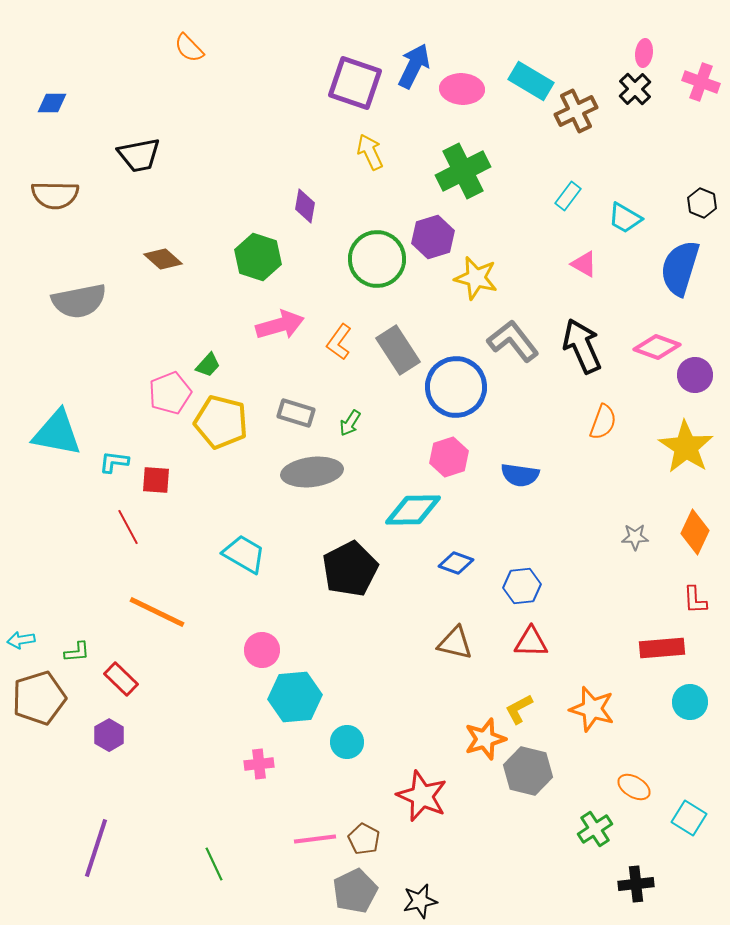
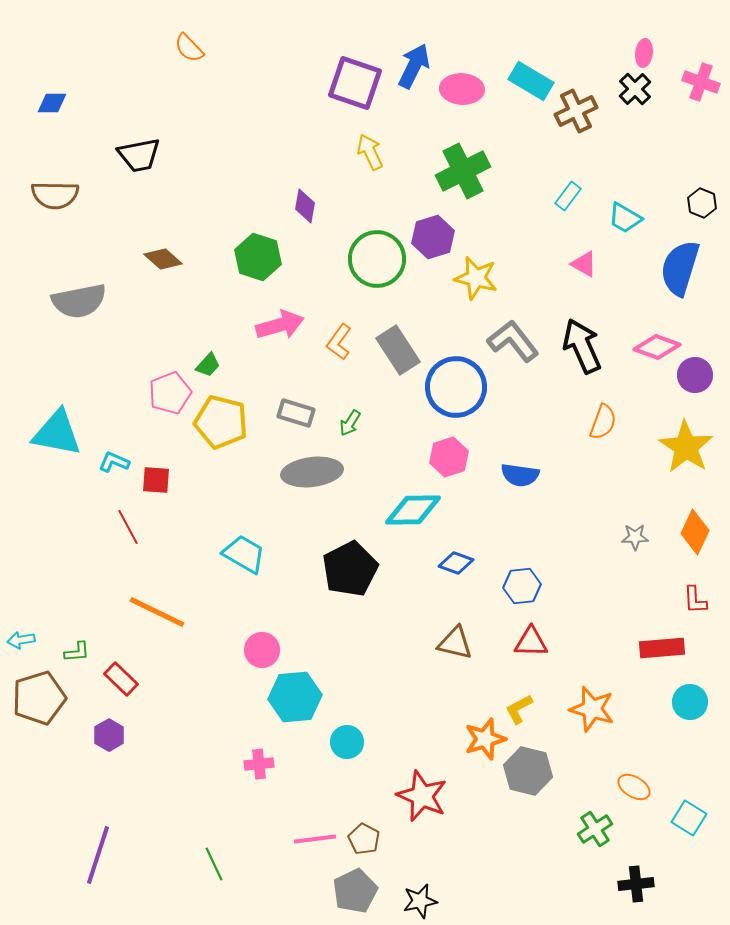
cyan L-shape at (114, 462): rotated 16 degrees clockwise
purple line at (96, 848): moved 2 px right, 7 px down
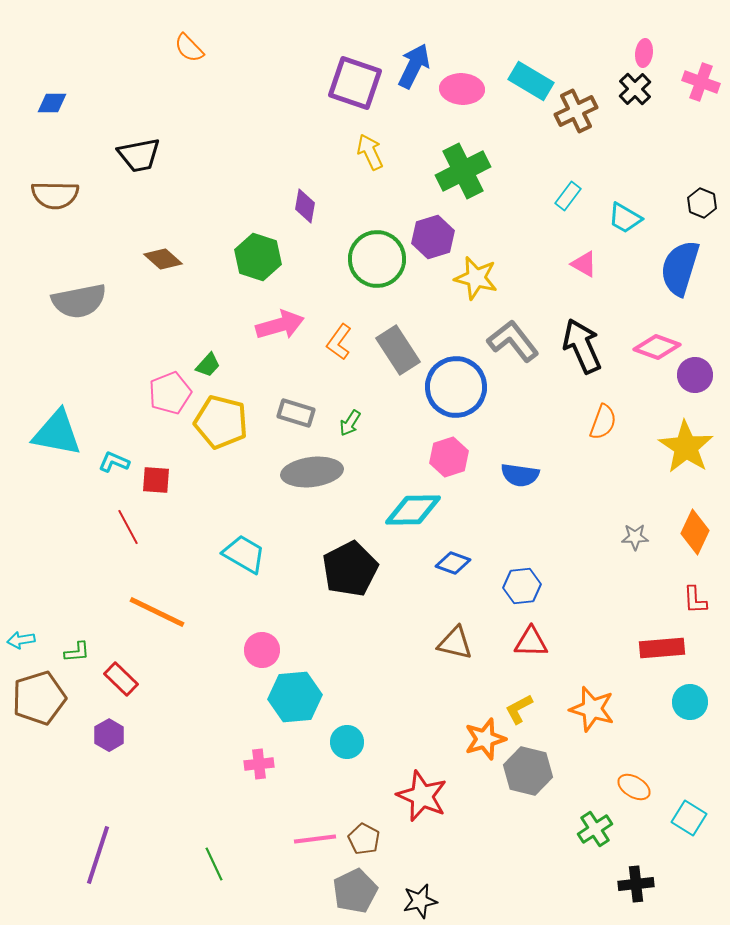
blue diamond at (456, 563): moved 3 px left
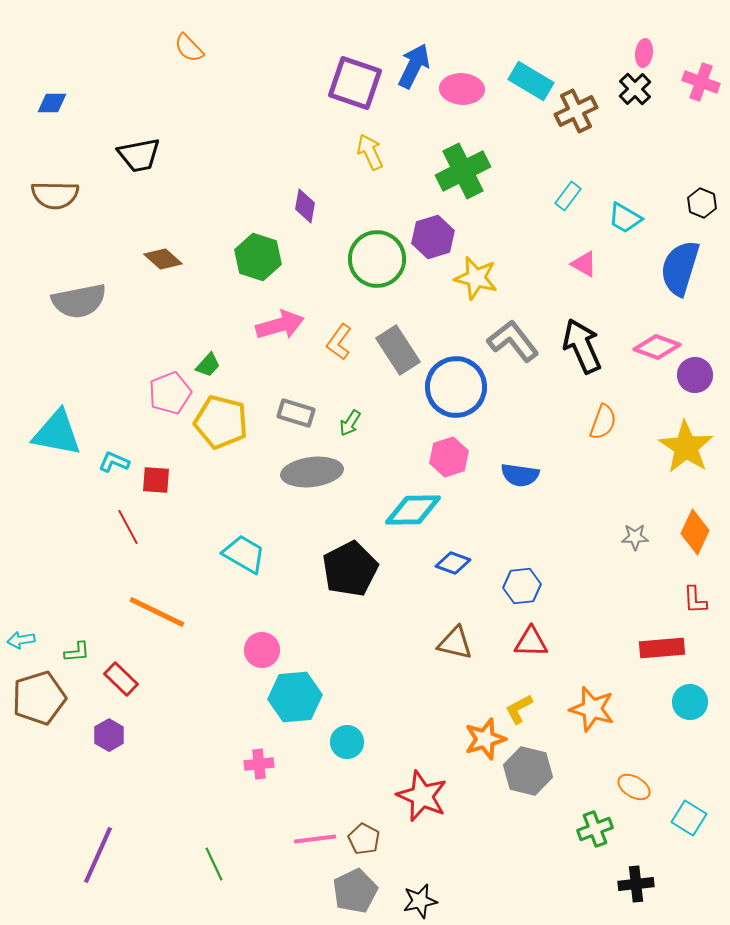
green cross at (595, 829): rotated 12 degrees clockwise
purple line at (98, 855): rotated 6 degrees clockwise
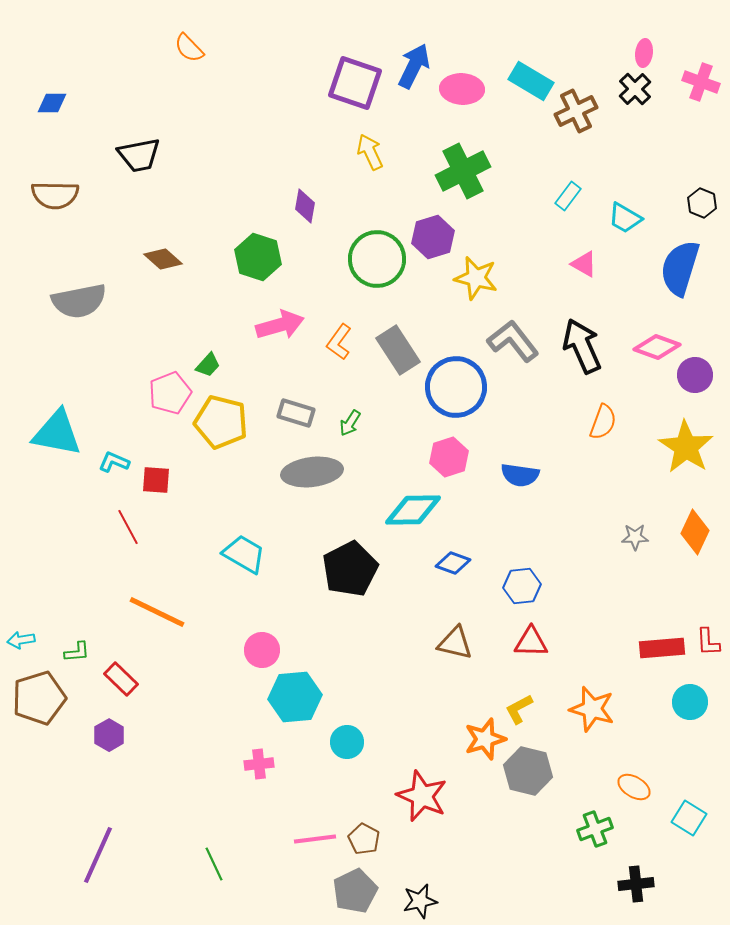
red L-shape at (695, 600): moved 13 px right, 42 px down
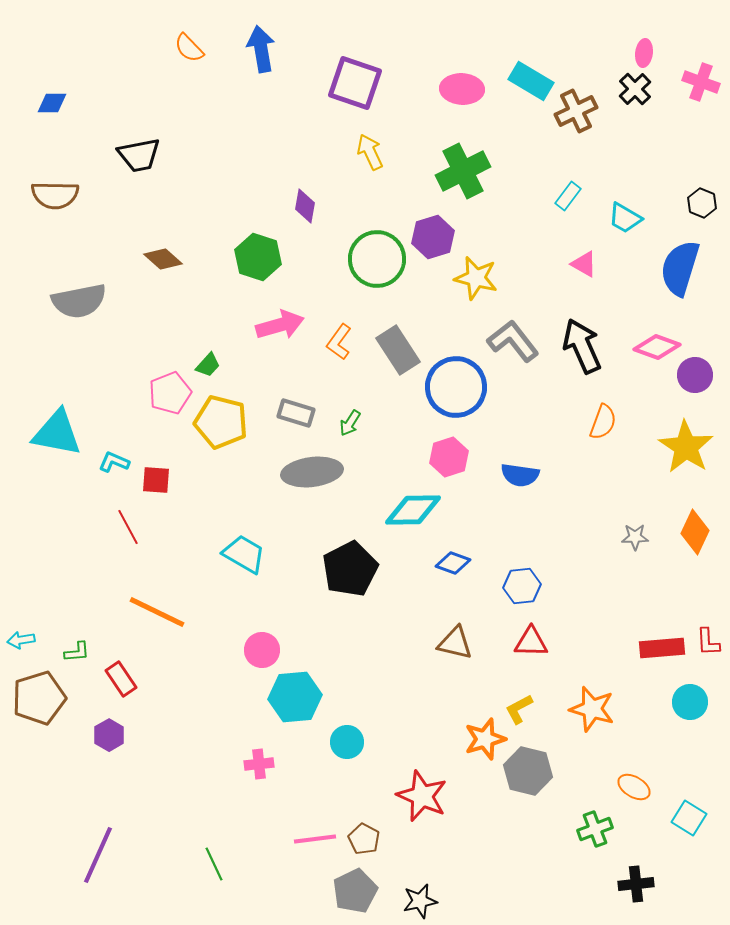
blue arrow at (414, 66): moved 153 px left, 17 px up; rotated 36 degrees counterclockwise
red rectangle at (121, 679): rotated 12 degrees clockwise
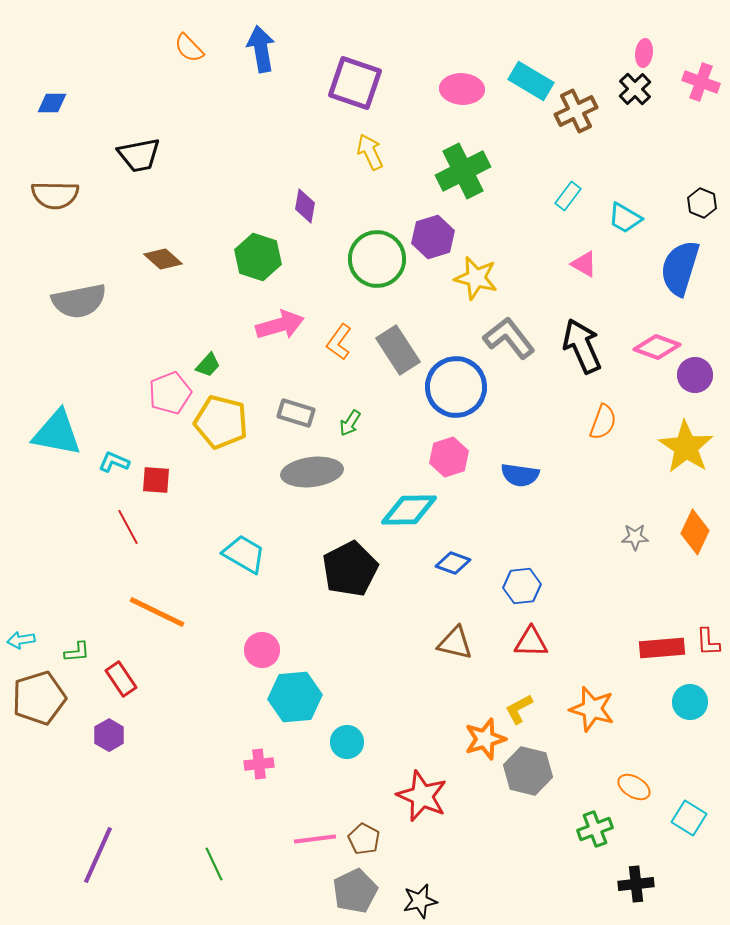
gray L-shape at (513, 341): moved 4 px left, 3 px up
cyan diamond at (413, 510): moved 4 px left
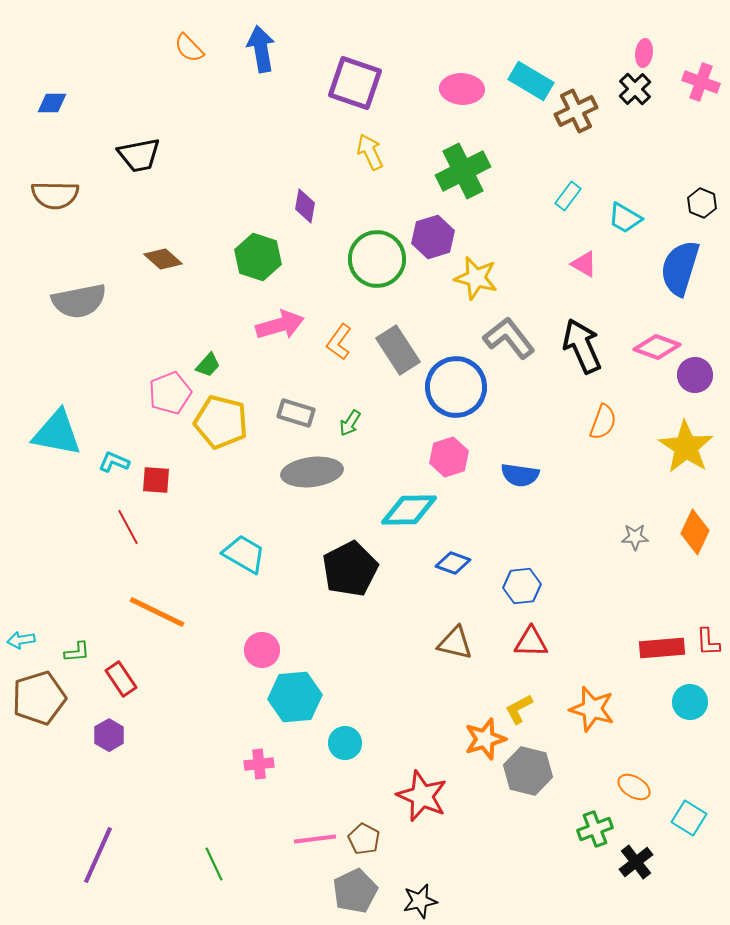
cyan circle at (347, 742): moved 2 px left, 1 px down
black cross at (636, 884): moved 22 px up; rotated 32 degrees counterclockwise
